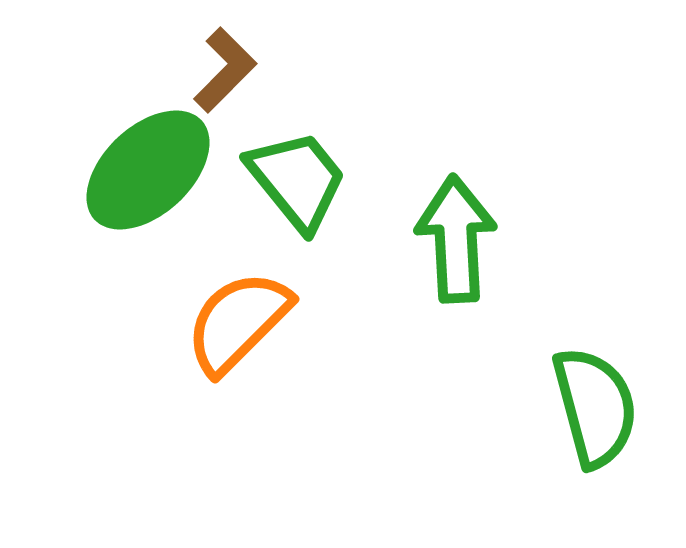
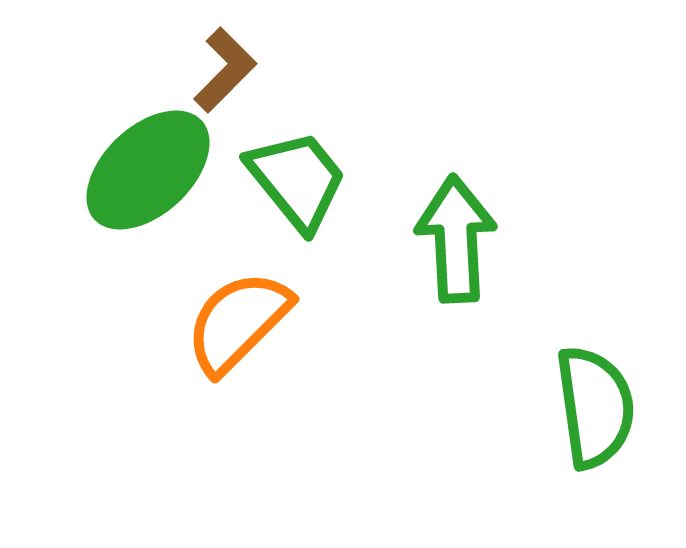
green semicircle: rotated 7 degrees clockwise
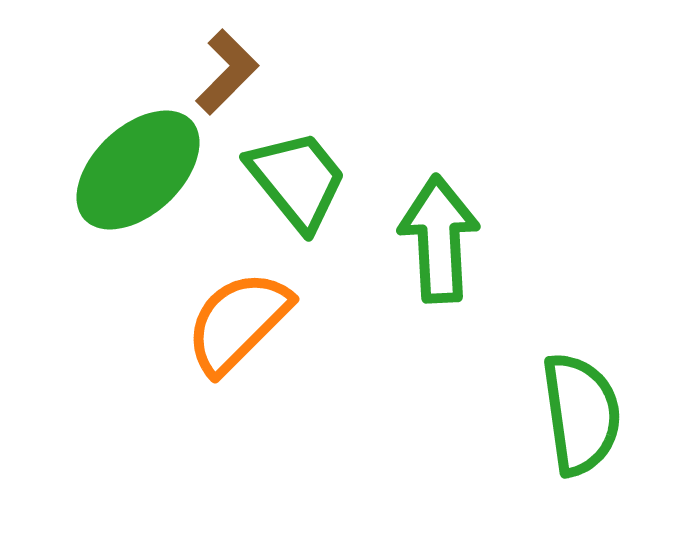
brown L-shape: moved 2 px right, 2 px down
green ellipse: moved 10 px left
green arrow: moved 17 px left
green semicircle: moved 14 px left, 7 px down
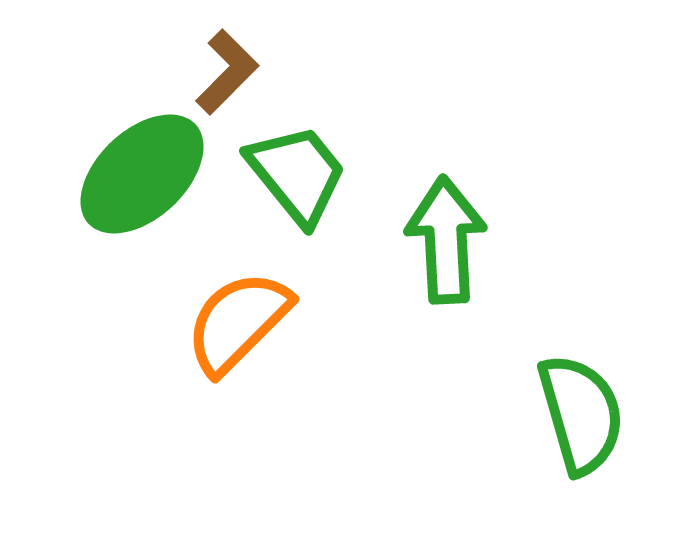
green ellipse: moved 4 px right, 4 px down
green trapezoid: moved 6 px up
green arrow: moved 7 px right, 1 px down
green semicircle: rotated 8 degrees counterclockwise
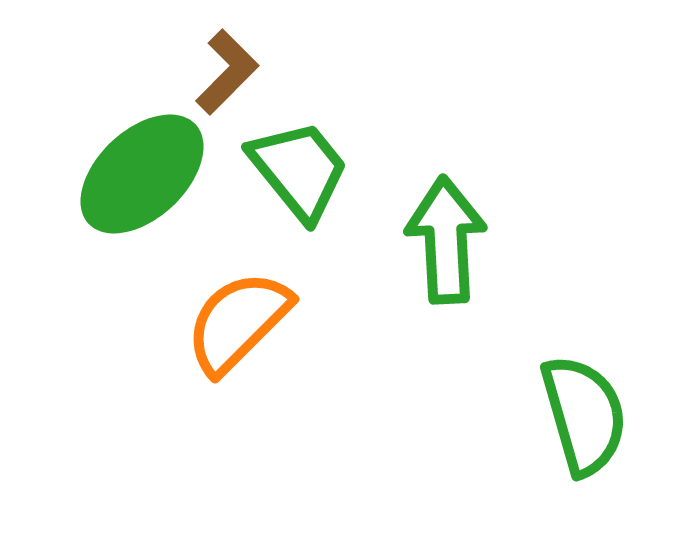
green trapezoid: moved 2 px right, 4 px up
green semicircle: moved 3 px right, 1 px down
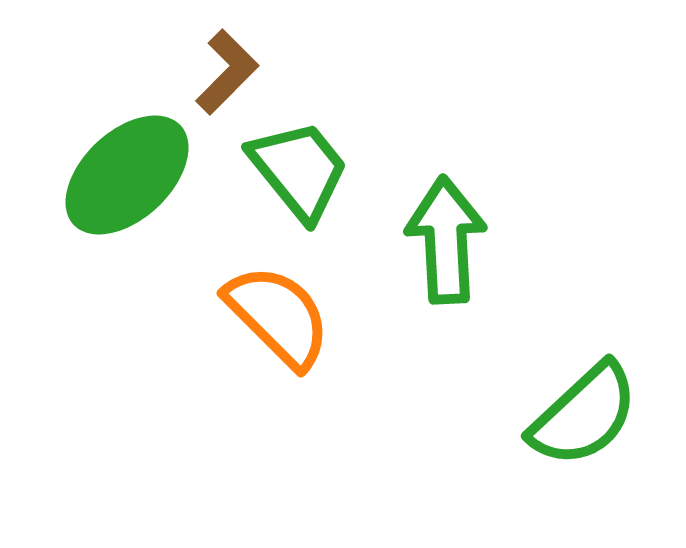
green ellipse: moved 15 px left, 1 px down
orange semicircle: moved 40 px right, 6 px up; rotated 90 degrees clockwise
green semicircle: rotated 63 degrees clockwise
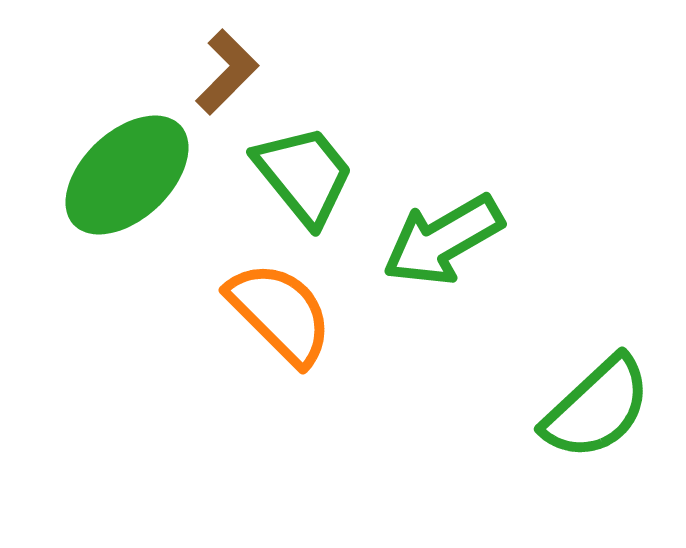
green trapezoid: moved 5 px right, 5 px down
green arrow: moved 3 px left; rotated 117 degrees counterclockwise
orange semicircle: moved 2 px right, 3 px up
green semicircle: moved 13 px right, 7 px up
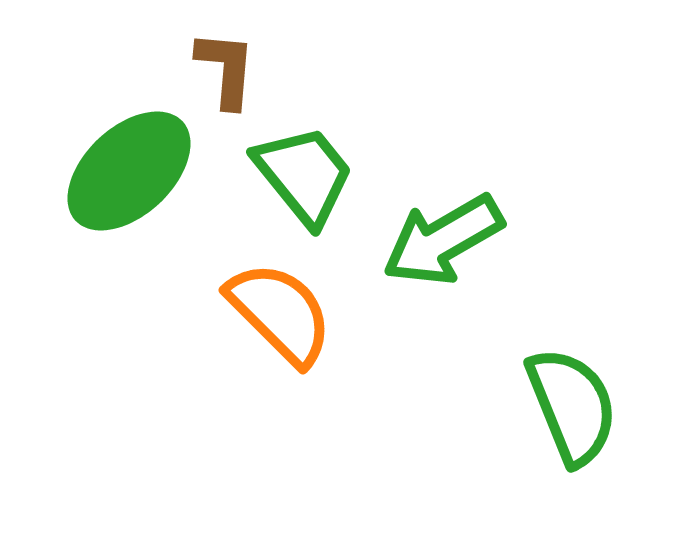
brown L-shape: moved 1 px left, 3 px up; rotated 40 degrees counterclockwise
green ellipse: moved 2 px right, 4 px up
green semicircle: moved 25 px left, 2 px up; rotated 69 degrees counterclockwise
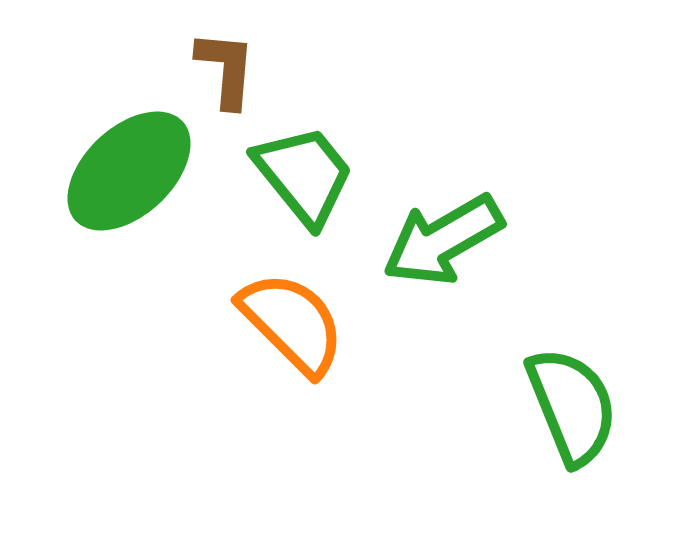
orange semicircle: moved 12 px right, 10 px down
